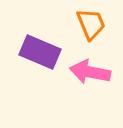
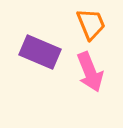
pink arrow: rotated 123 degrees counterclockwise
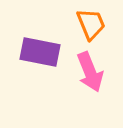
purple rectangle: rotated 12 degrees counterclockwise
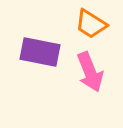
orange trapezoid: rotated 144 degrees clockwise
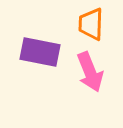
orange trapezoid: rotated 60 degrees clockwise
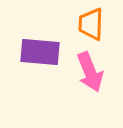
purple rectangle: rotated 6 degrees counterclockwise
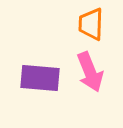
purple rectangle: moved 26 px down
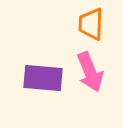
purple rectangle: moved 3 px right
